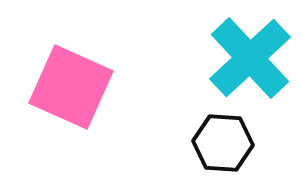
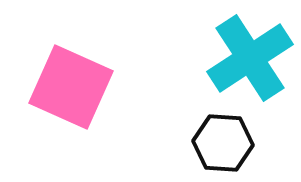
cyan cross: rotated 10 degrees clockwise
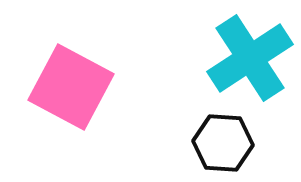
pink square: rotated 4 degrees clockwise
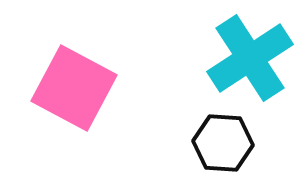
pink square: moved 3 px right, 1 px down
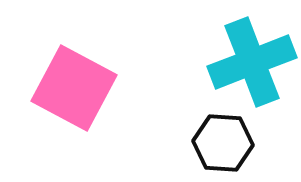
cyan cross: moved 2 px right, 4 px down; rotated 12 degrees clockwise
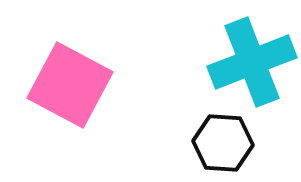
pink square: moved 4 px left, 3 px up
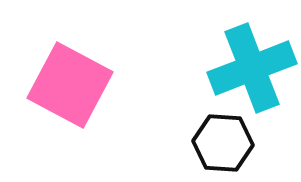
cyan cross: moved 6 px down
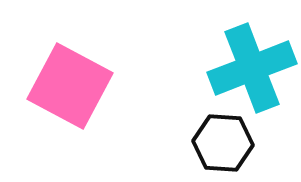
pink square: moved 1 px down
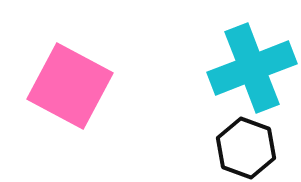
black hexagon: moved 23 px right, 5 px down; rotated 16 degrees clockwise
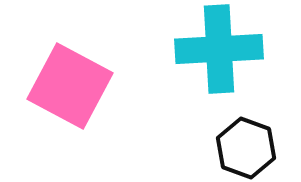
cyan cross: moved 33 px left, 19 px up; rotated 18 degrees clockwise
